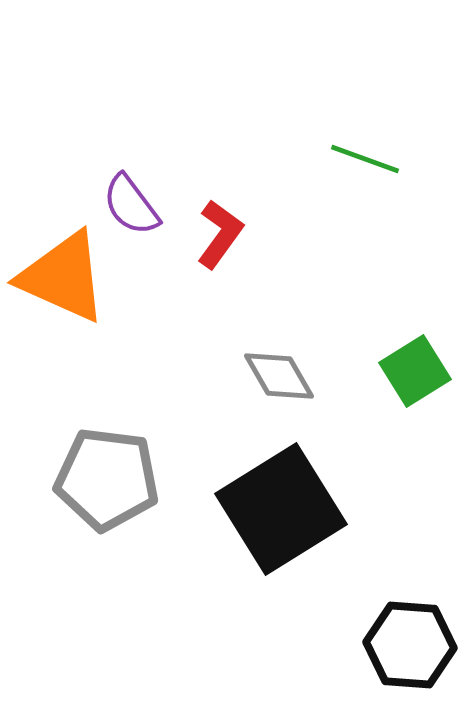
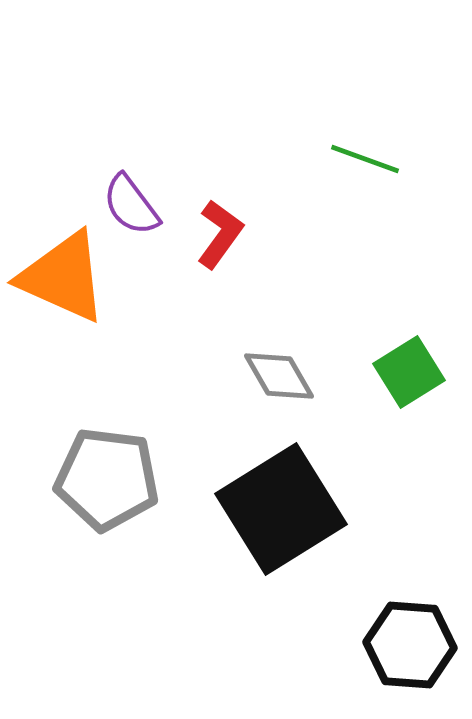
green square: moved 6 px left, 1 px down
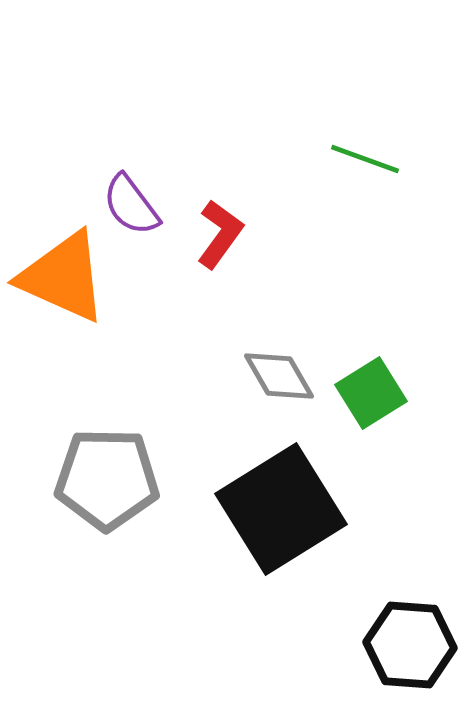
green square: moved 38 px left, 21 px down
gray pentagon: rotated 6 degrees counterclockwise
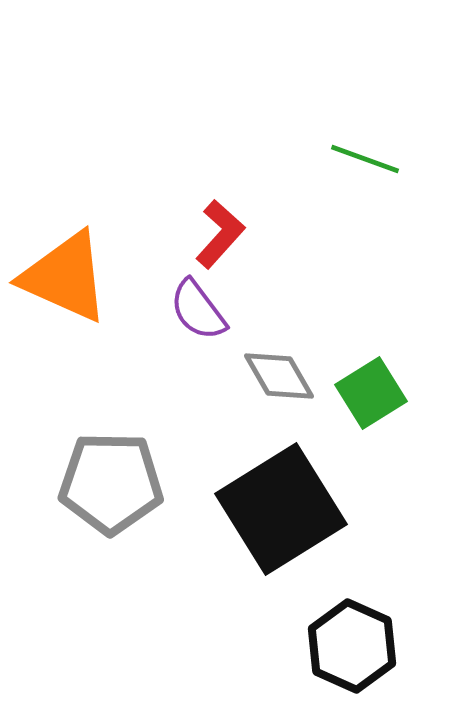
purple semicircle: moved 67 px right, 105 px down
red L-shape: rotated 6 degrees clockwise
orange triangle: moved 2 px right
gray pentagon: moved 4 px right, 4 px down
black hexagon: moved 58 px left, 1 px down; rotated 20 degrees clockwise
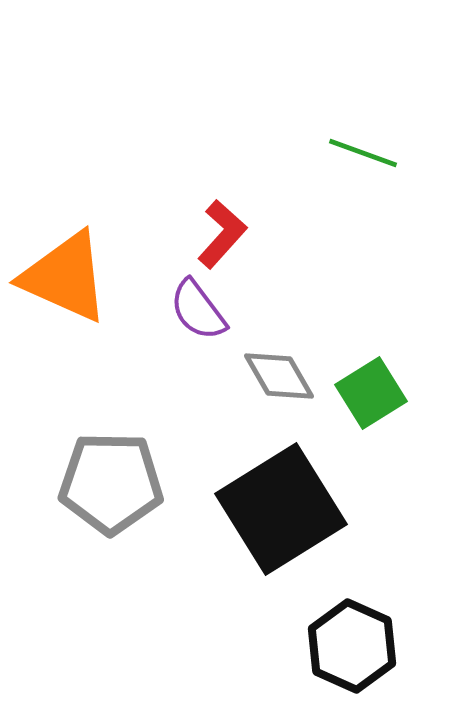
green line: moved 2 px left, 6 px up
red L-shape: moved 2 px right
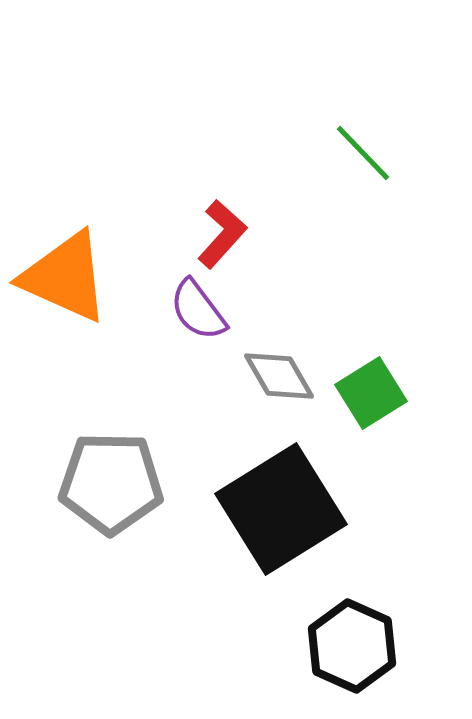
green line: rotated 26 degrees clockwise
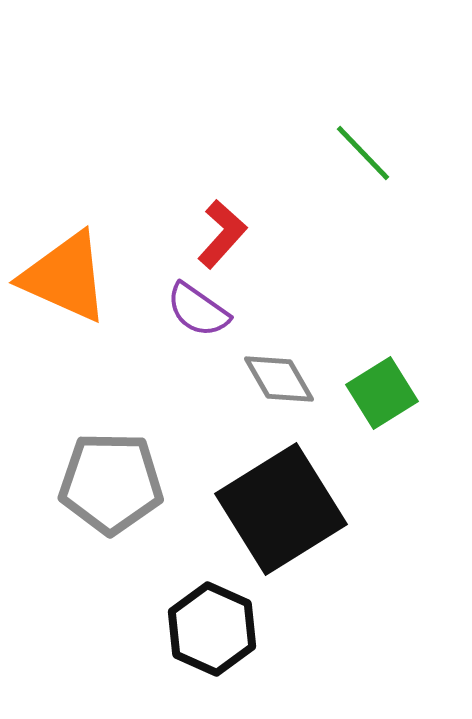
purple semicircle: rotated 18 degrees counterclockwise
gray diamond: moved 3 px down
green square: moved 11 px right
black hexagon: moved 140 px left, 17 px up
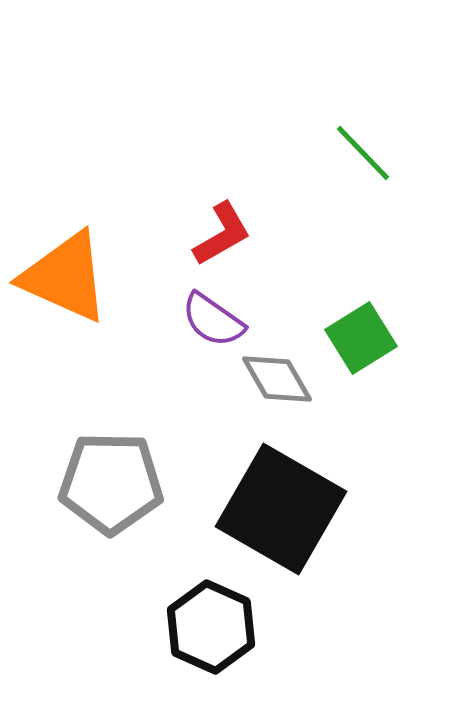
red L-shape: rotated 18 degrees clockwise
purple semicircle: moved 15 px right, 10 px down
gray diamond: moved 2 px left
green square: moved 21 px left, 55 px up
black square: rotated 28 degrees counterclockwise
black hexagon: moved 1 px left, 2 px up
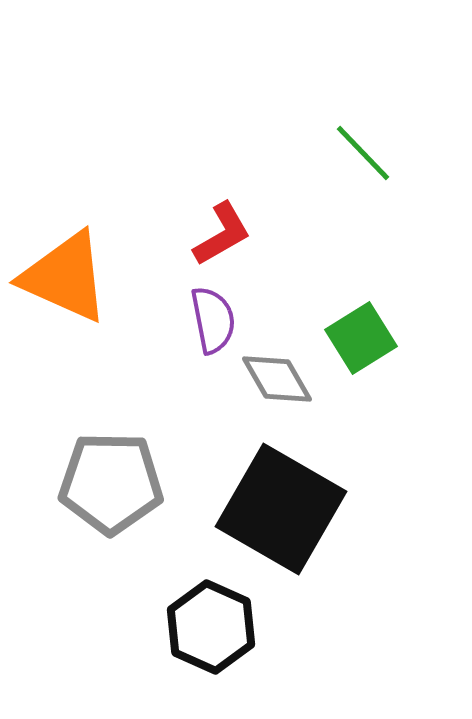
purple semicircle: rotated 136 degrees counterclockwise
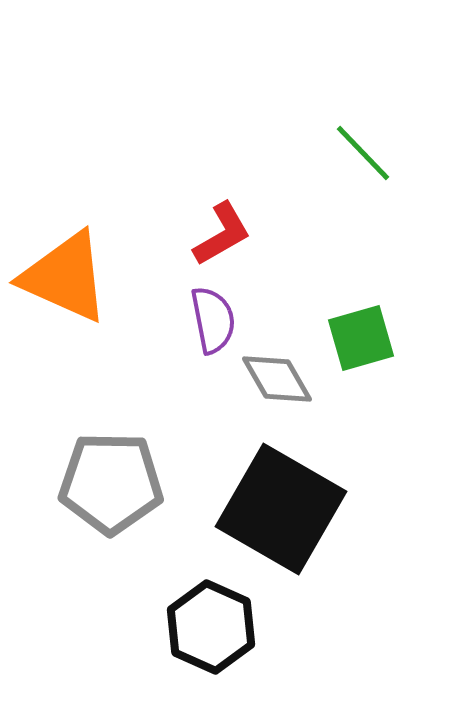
green square: rotated 16 degrees clockwise
